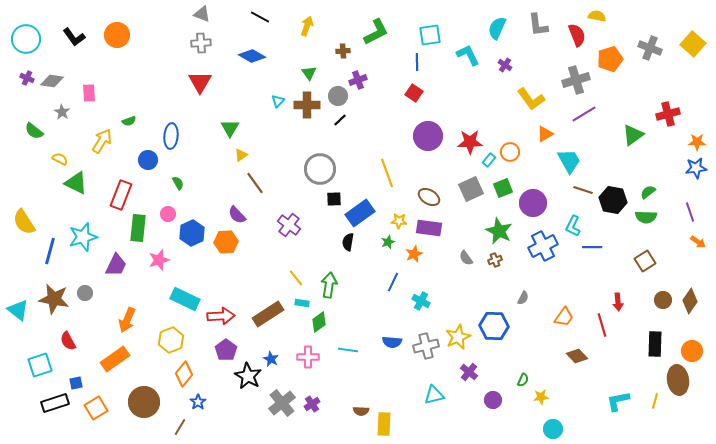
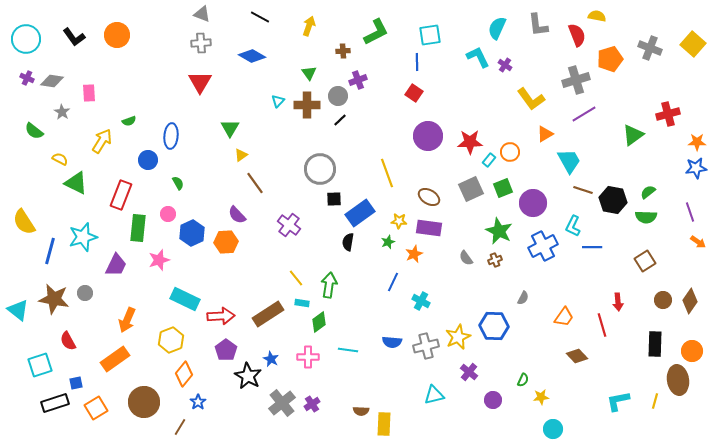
yellow arrow at (307, 26): moved 2 px right
cyan L-shape at (468, 55): moved 10 px right, 2 px down
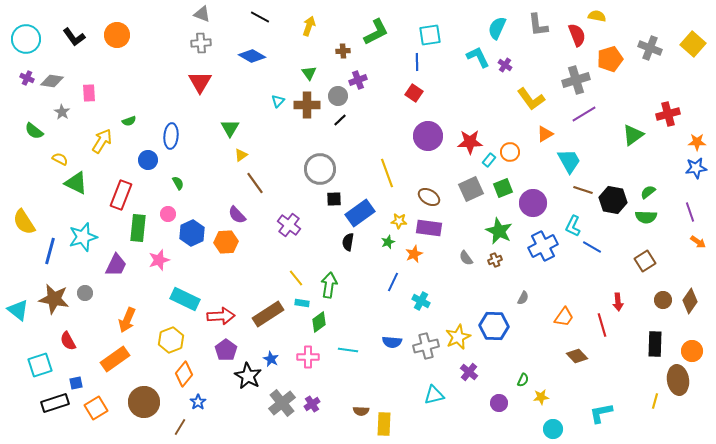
blue line at (592, 247): rotated 30 degrees clockwise
purple circle at (493, 400): moved 6 px right, 3 px down
cyan L-shape at (618, 401): moved 17 px left, 12 px down
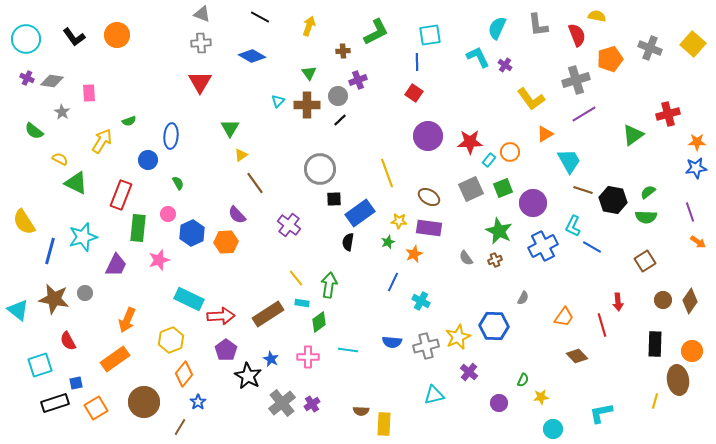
cyan rectangle at (185, 299): moved 4 px right
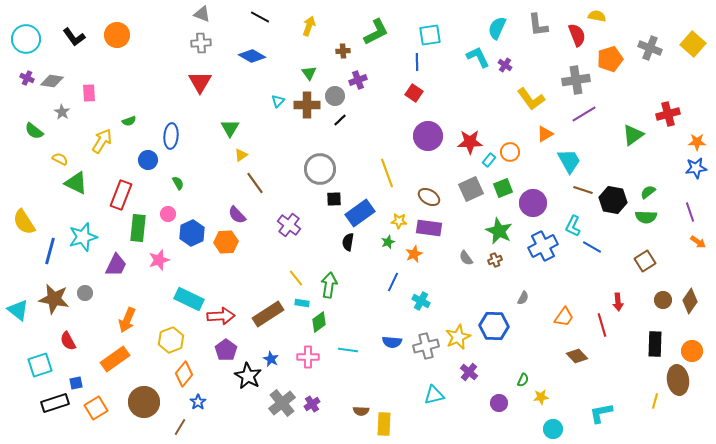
gray cross at (576, 80): rotated 8 degrees clockwise
gray circle at (338, 96): moved 3 px left
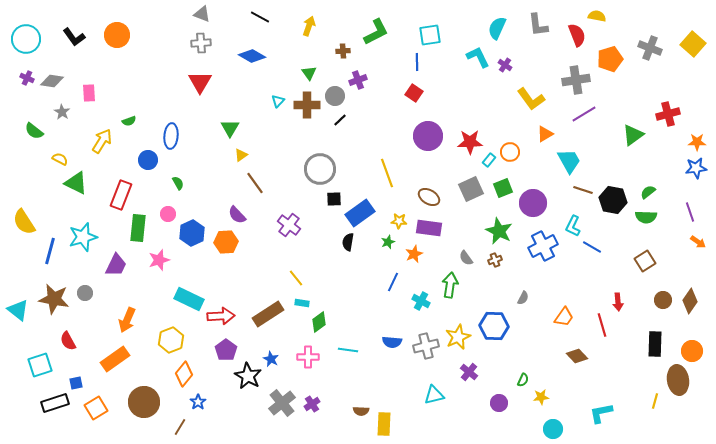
green arrow at (329, 285): moved 121 px right
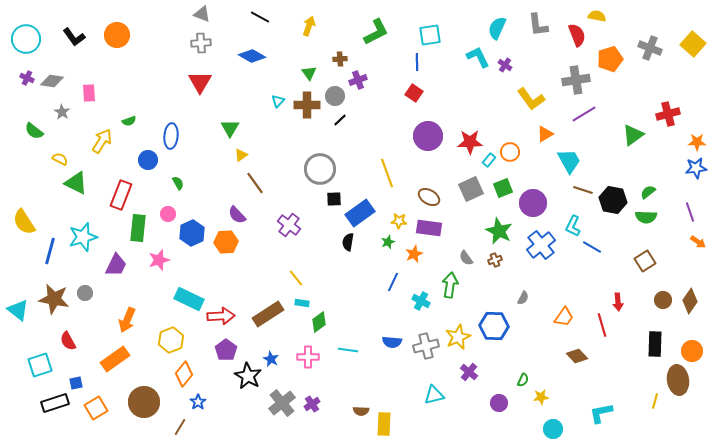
brown cross at (343, 51): moved 3 px left, 8 px down
blue cross at (543, 246): moved 2 px left, 1 px up; rotated 12 degrees counterclockwise
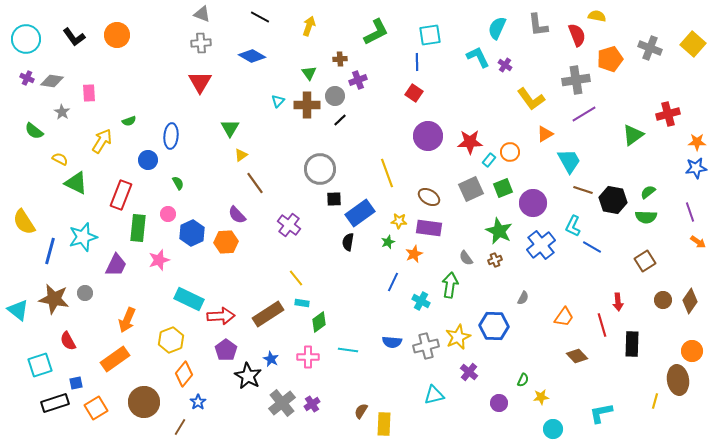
black rectangle at (655, 344): moved 23 px left
brown semicircle at (361, 411): rotated 119 degrees clockwise
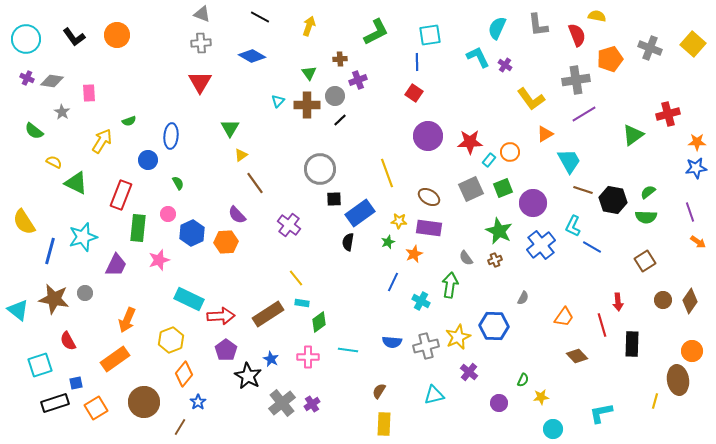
yellow semicircle at (60, 159): moved 6 px left, 3 px down
brown semicircle at (361, 411): moved 18 px right, 20 px up
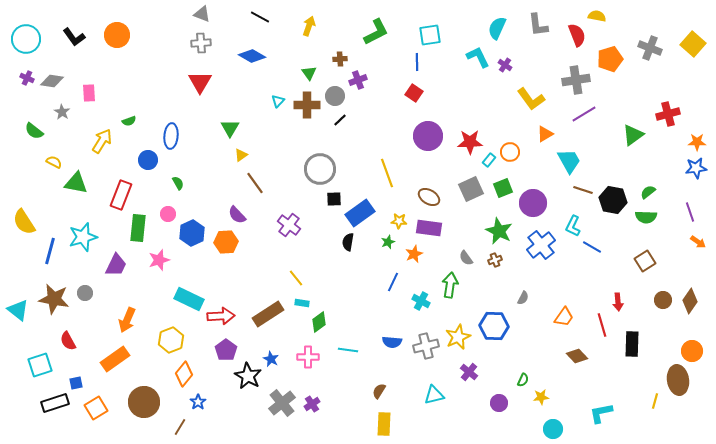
green triangle at (76, 183): rotated 15 degrees counterclockwise
